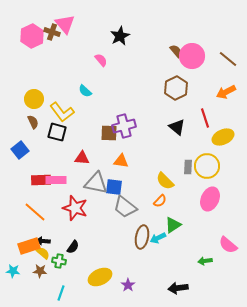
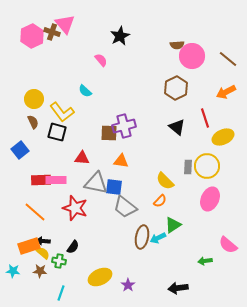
brown semicircle at (176, 51): moved 1 px right, 6 px up; rotated 128 degrees clockwise
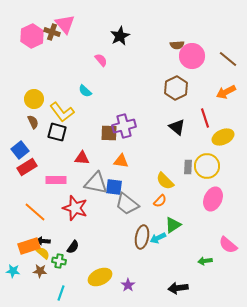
red rectangle at (41, 180): moved 14 px left, 13 px up; rotated 30 degrees counterclockwise
pink ellipse at (210, 199): moved 3 px right
gray trapezoid at (125, 207): moved 2 px right, 3 px up
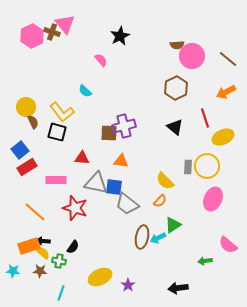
yellow circle at (34, 99): moved 8 px left, 8 px down
black triangle at (177, 127): moved 2 px left
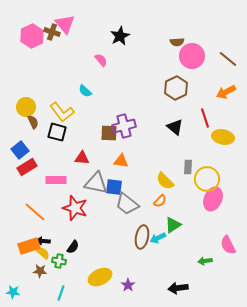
brown semicircle at (177, 45): moved 3 px up
yellow ellipse at (223, 137): rotated 35 degrees clockwise
yellow circle at (207, 166): moved 13 px down
pink semicircle at (228, 245): rotated 24 degrees clockwise
cyan star at (13, 271): moved 21 px down
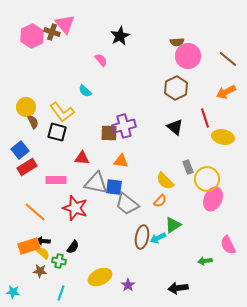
pink circle at (192, 56): moved 4 px left
gray rectangle at (188, 167): rotated 24 degrees counterclockwise
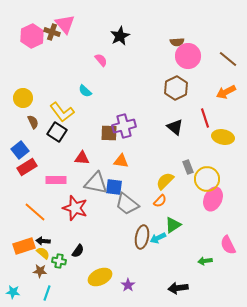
yellow circle at (26, 107): moved 3 px left, 9 px up
black square at (57, 132): rotated 18 degrees clockwise
yellow semicircle at (165, 181): rotated 90 degrees clockwise
orange rectangle at (29, 246): moved 5 px left
black semicircle at (73, 247): moved 5 px right, 4 px down
cyan line at (61, 293): moved 14 px left
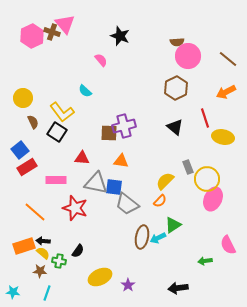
black star at (120, 36): rotated 24 degrees counterclockwise
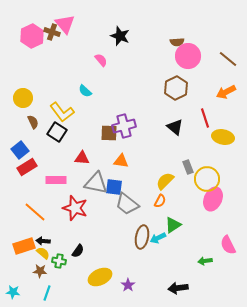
orange semicircle at (160, 201): rotated 16 degrees counterclockwise
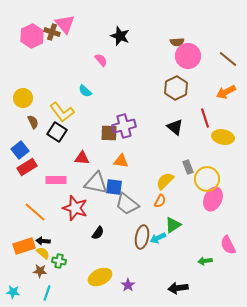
black semicircle at (78, 251): moved 20 px right, 18 px up
